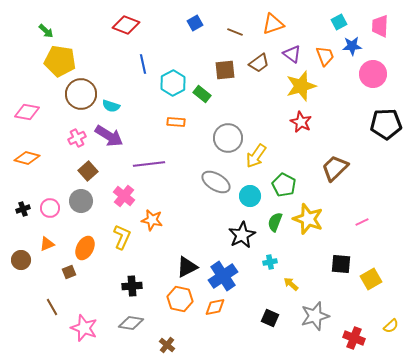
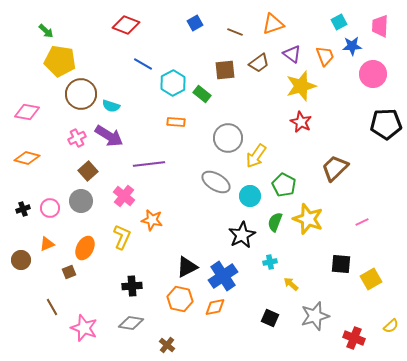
blue line at (143, 64): rotated 48 degrees counterclockwise
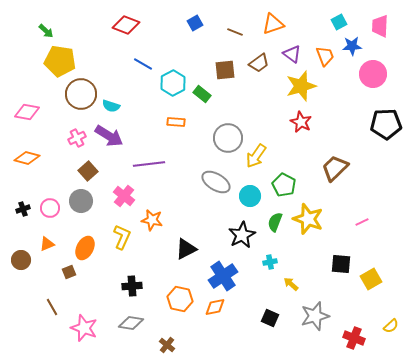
black triangle at (187, 267): moved 1 px left, 18 px up
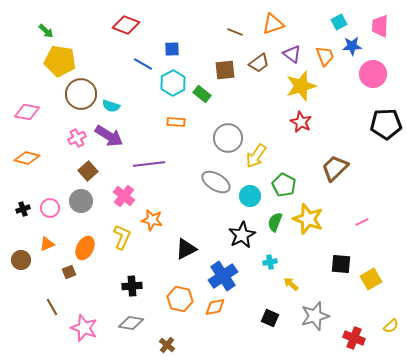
blue square at (195, 23): moved 23 px left, 26 px down; rotated 28 degrees clockwise
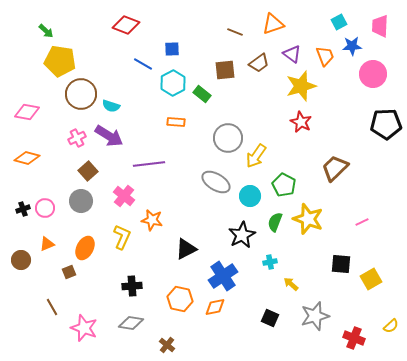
pink circle at (50, 208): moved 5 px left
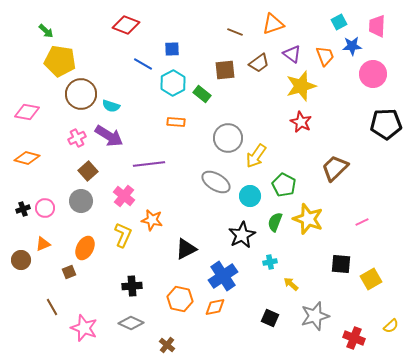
pink trapezoid at (380, 26): moved 3 px left
yellow L-shape at (122, 237): moved 1 px right, 2 px up
orange triangle at (47, 244): moved 4 px left
gray diamond at (131, 323): rotated 15 degrees clockwise
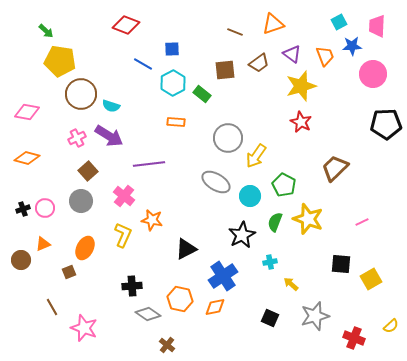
gray diamond at (131, 323): moved 17 px right, 9 px up; rotated 10 degrees clockwise
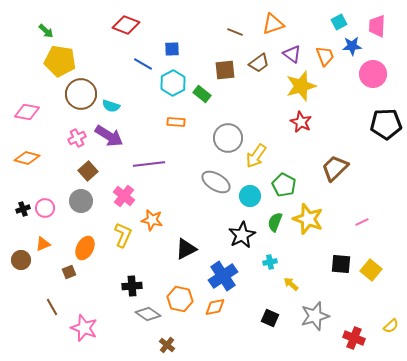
yellow square at (371, 279): moved 9 px up; rotated 20 degrees counterclockwise
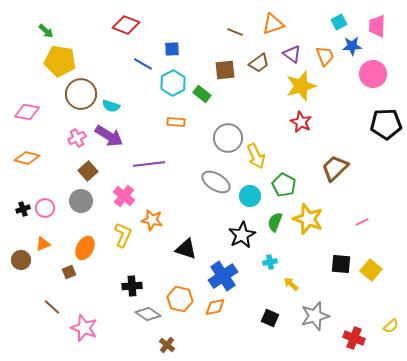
yellow arrow at (256, 156): rotated 60 degrees counterclockwise
black triangle at (186, 249): rotated 45 degrees clockwise
brown line at (52, 307): rotated 18 degrees counterclockwise
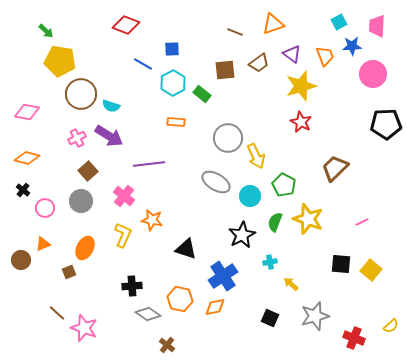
black cross at (23, 209): moved 19 px up; rotated 32 degrees counterclockwise
brown line at (52, 307): moved 5 px right, 6 px down
